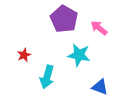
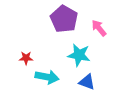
pink arrow: rotated 12 degrees clockwise
red star: moved 2 px right, 3 px down; rotated 24 degrees clockwise
cyan arrow: rotated 95 degrees counterclockwise
blue triangle: moved 13 px left, 5 px up
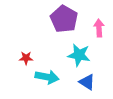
pink arrow: rotated 36 degrees clockwise
blue triangle: rotated 12 degrees clockwise
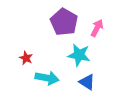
purple pentagon: moved 3 px down
pink arrow: moved 2 px left; rotated 30 degrees clockwise
red star: rotated 24 degrees clockwise
cyan arrow: moved 1 px down
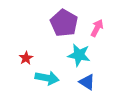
purple pentagon: moved 1 px down
red star: rotated 16 degrees clockwise
